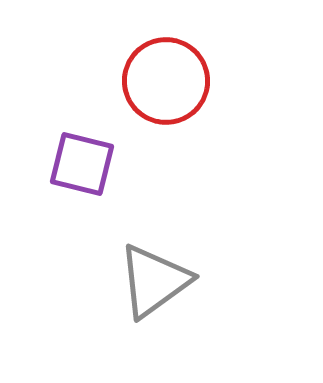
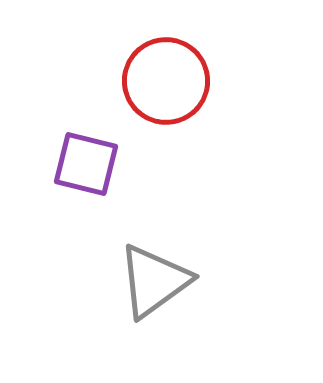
purple square: moved 4 px right
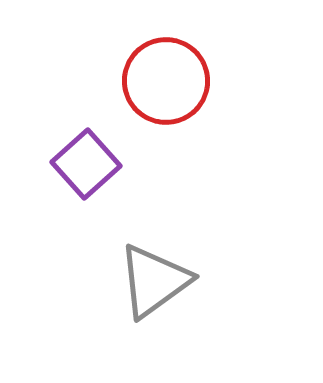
purple square: rotated 34 degrees clockwise
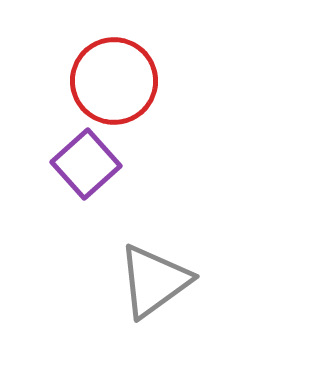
red circle: moved 52 px left
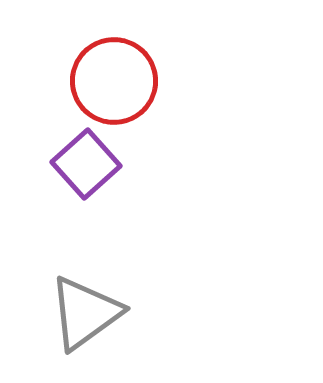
gray triangle: moved 69 px left, 32 px down
